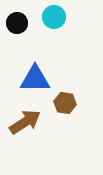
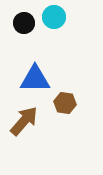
black circle: moved 7 px right
brown arrow: moved 1 px left, 1 px up; rotated 16 degrees counterclockwise
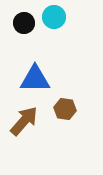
brown hexagon: moved 6 px down
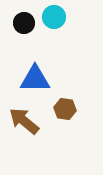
brown arrow: rotated 92 degrees counterclockwise
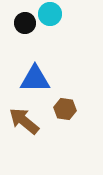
cyan circle: moved 4 px left, 3 px up
black circle: moved 1 px right
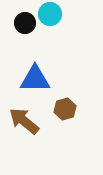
brown hexagon: rotated 25 degrees counterclockwise
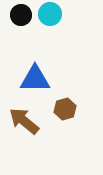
black circle: moved 4 px left, 8 px up
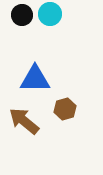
black circle: moved 1 px right
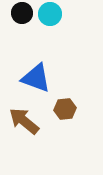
black circle: moved 2 px up
blue triangle: moved 1 px right, 1 px up; rotated 20 degrees clockwise
brown hexagon: rotated 10 degrees clockwise
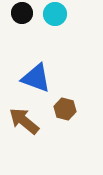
cyan circle: moved 5 px right
brown hexagon: rotated 20 degrees clockwise
